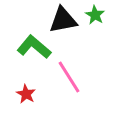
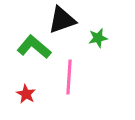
green star: moved 3 px right, 23 px down; rotated 30 degrees clockwise
black triangle: moved 1 px left; rotated 8 degrees counterclockwise
pink line: rotated 36 degrees clockwise
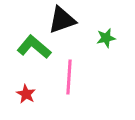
green star: moved 8 px right
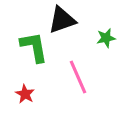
green L-shape: rotated 40 degrees clockwise
pink line: moved 9 px right; rotated 28 degrees counterclockwise
red star: moved 1 px left
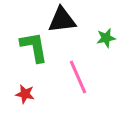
black triangle: rotated 12 degrees clockwise
red star: rotated 18 degrees counterclockwise
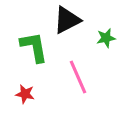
black triangle: moved 5 px right; rotated 20 degrees counterclockwise
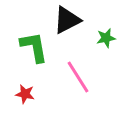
pink line: rotated 8 degrees counterclockwise
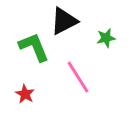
black triangle: moved 3 px left, 1 px down
green L-shape: rotated 12 degrees counterclockwise
red star: rotated 18 degrees clockwise
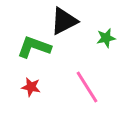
green L-shape: rotated 48 degrees counterclockwise
pink line: moved 9 px right, 10 px down
red star: moved 6 px right, 7 px up; rotated 18 degrees counterclockwise
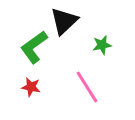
black triangle: rotated 16 degrees counterclockwise
green star: moved 4 px left, 7 px down
green L-shape: rotated 56 degrees counterclockwise
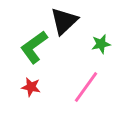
green star: moved 1 px left, 1 px up
pink line: moved 1 px left; rotated 68 degrees clockwise
